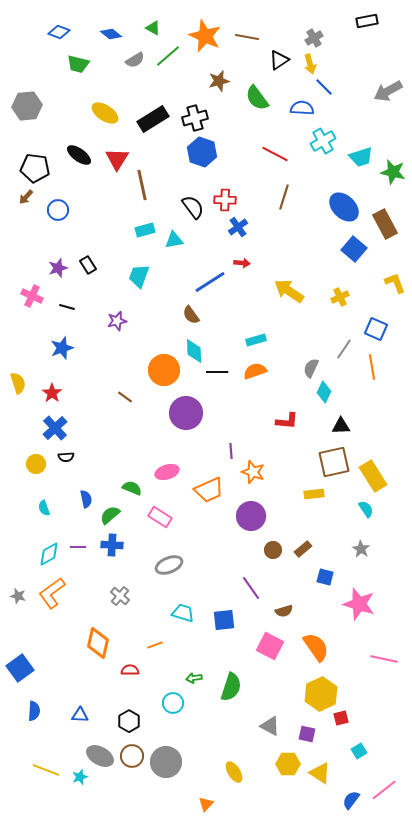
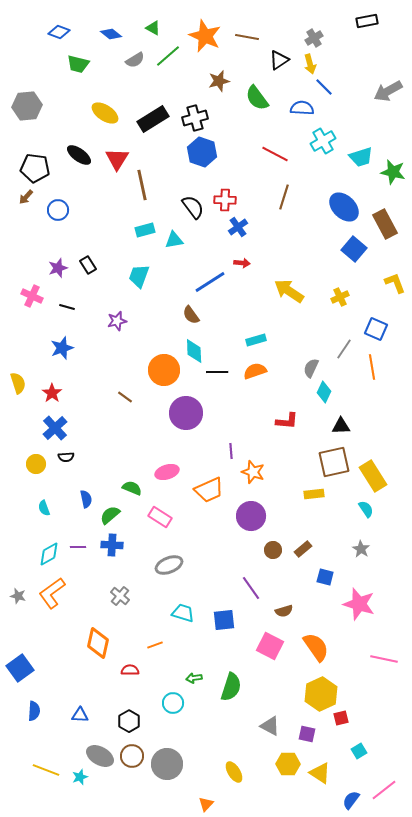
gray circle at (166, 762): moved 1 px right, 2 px down
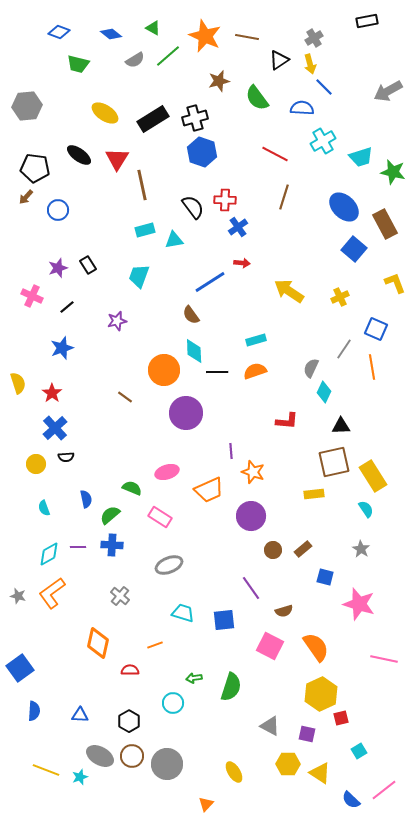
black line at (67, 307): rotated 56 degrees counterclockwise
blue semicircle at (351, 800): rotated 84 degrees counterclockwise
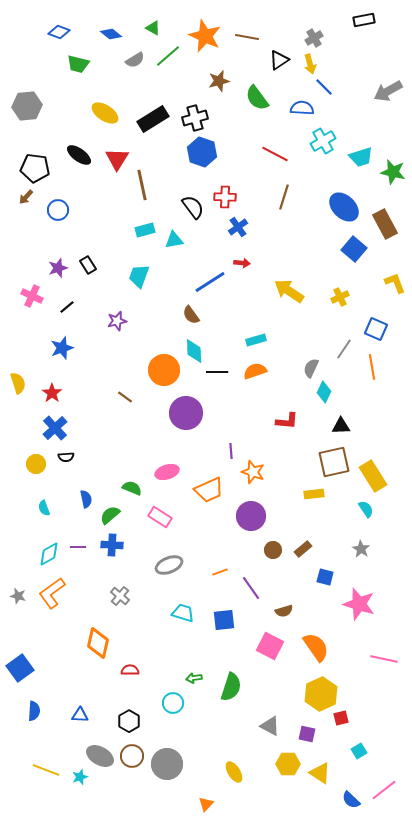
black rectangle at (367, 21): moved 3 px left, 1 px up
red cross at (225, 200): moved 3 px up
orange line at (155, 645): moved 65 px right, 73 px up
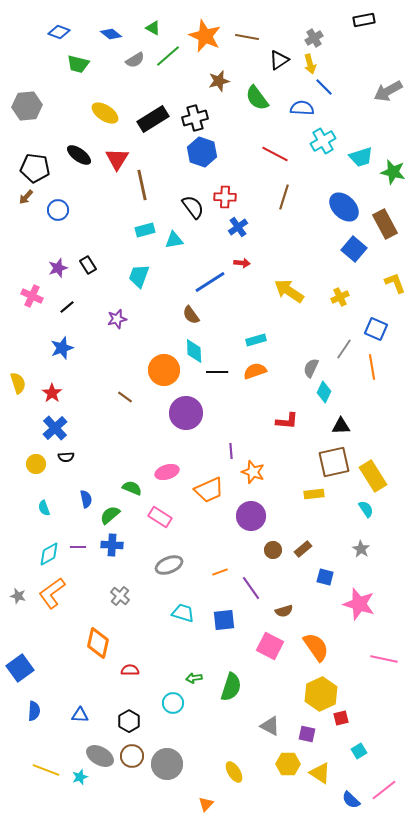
purple star at (117, 321): moved 2 px up
